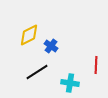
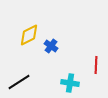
black line: moved 18 px left, 10 px down
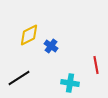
red line: rotated 12 degrees counterclockwise
black line: moved 4 px up
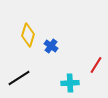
yellow diamond: moved 1 px left; rotated 45 degrees counterclockwise
red line: rotated 42 degrees clockwise
cyan cross: rotated 12 degrees counterclockwise
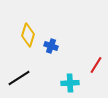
blue cross: rotated 16 degrees counterclockwise
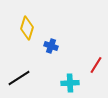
yellow diamond: moved 1 px left, 7 px up
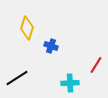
black line: moved 2 px left
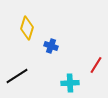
black line: moved 2 px up
